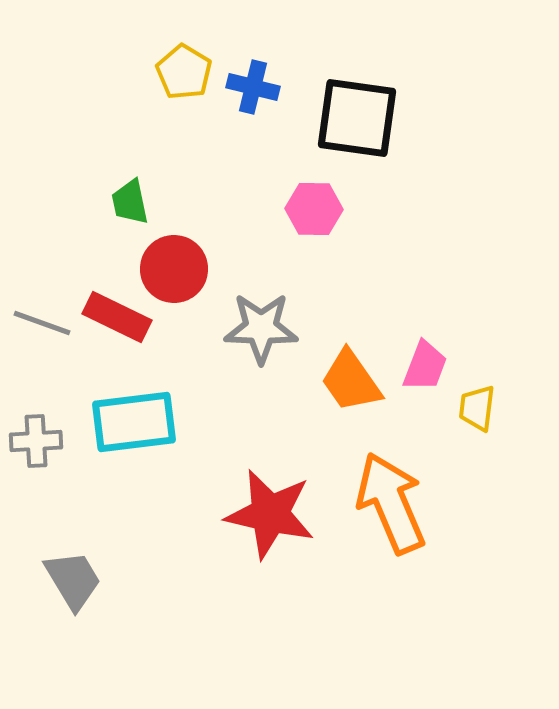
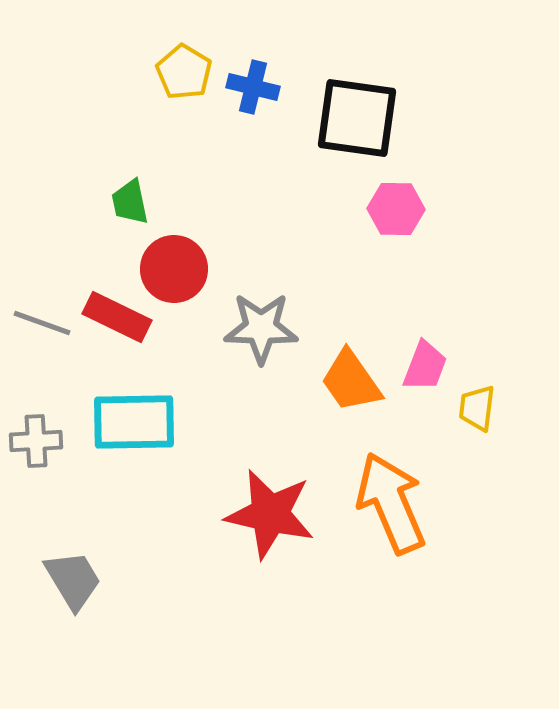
pink hexagon: moved 82 px right
cyan rectangle: rotated 6 degrees clockwise
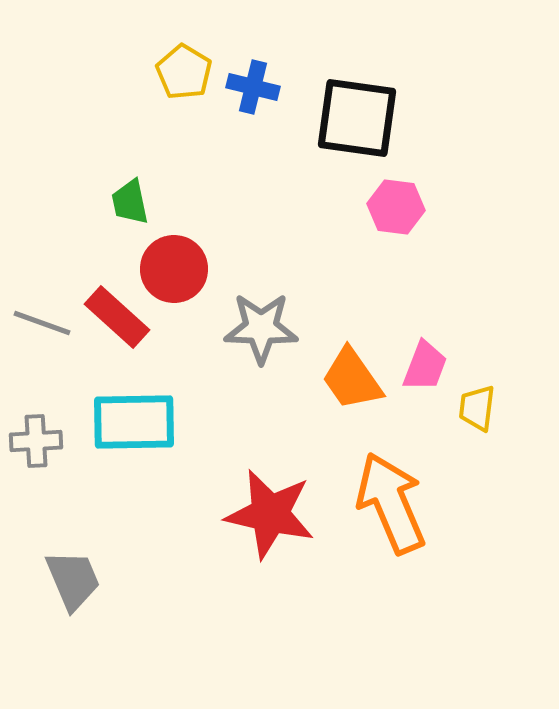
pink hexagon: moved 2 px up; rotated 6 degrees clockwise
red rectangle: rotated 16 degrees clockwise
orange trapezoid: moved 1 px right, 2 px up
gray trapezoid: rotated 8 degrees clockwise
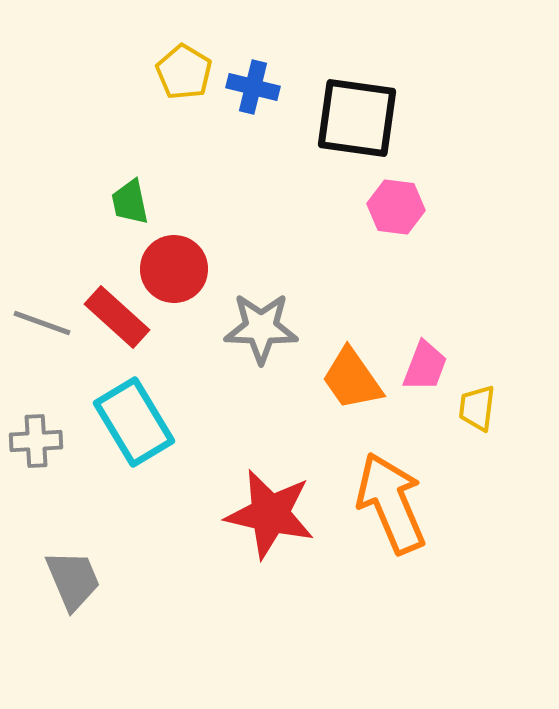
cyan rectangle: rotated 60 degrees clockwise
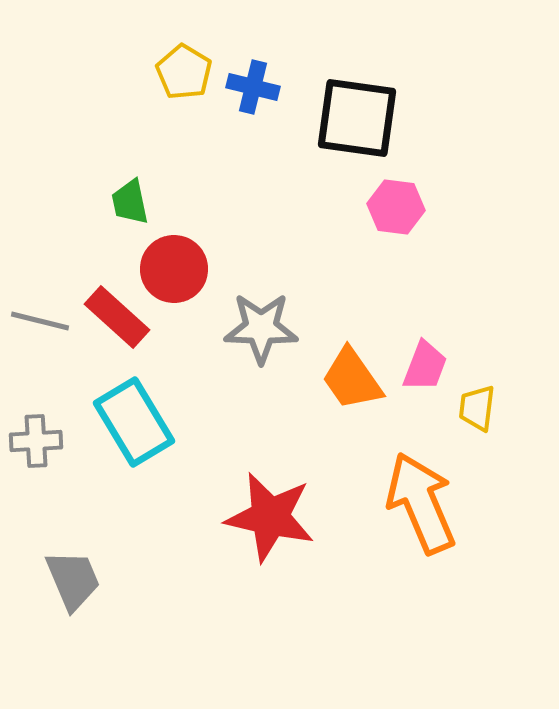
gray line: moved 2 px left, 2 px up; rotated 6 degrees counterclockwise
orange arrow: moved 30 px right
red star: moved 3 px down
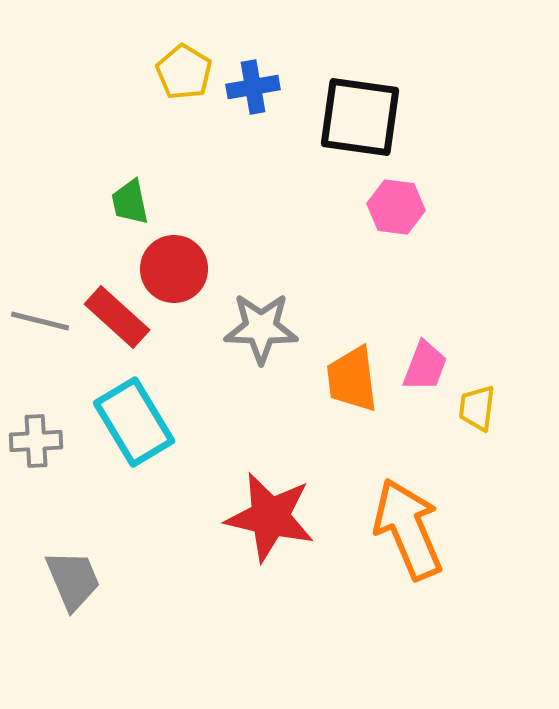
blue cross: rotated 24 degrees counterclockwise
black square: moved 3 px right, 1 px up
orange trapezoid: rotated 28 degrees clockwise
orange arrow: moved 13 px left, 26 px down
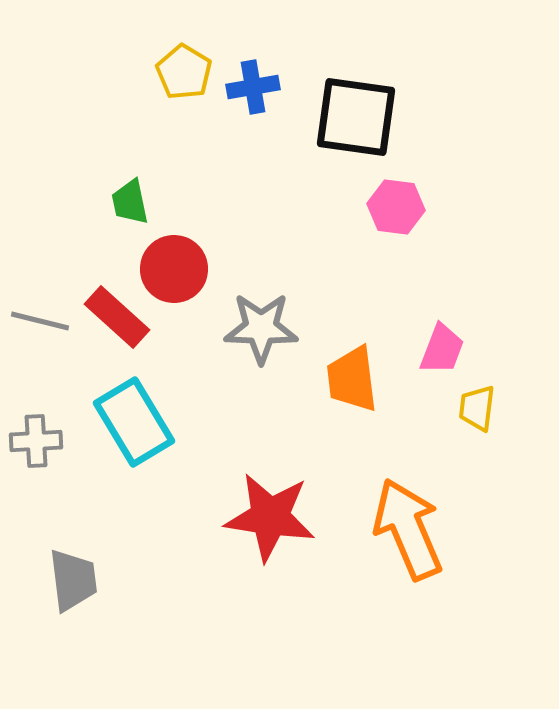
black square: moved 4 px left
pink trapezoid: moved 17 px right, 17 px up
red star: rotated 4 degrees counterclockwise
gray trapezoid: rotated 16 degrees clockwise
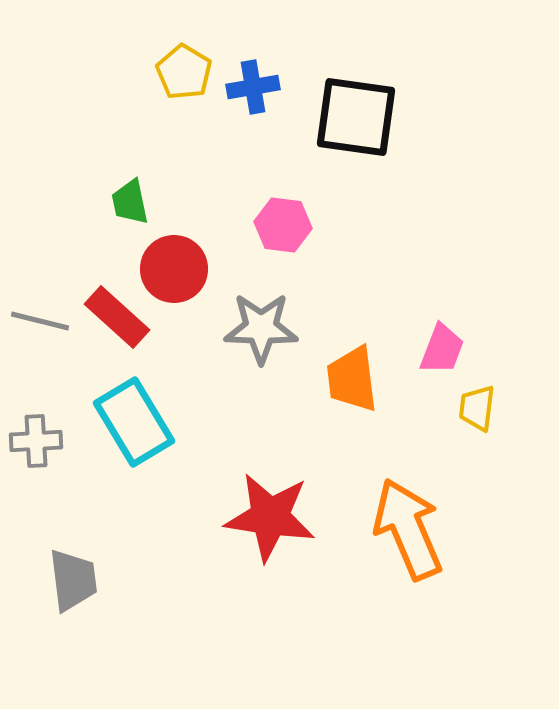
pink hexagon: moved 113 px left, 18 px down
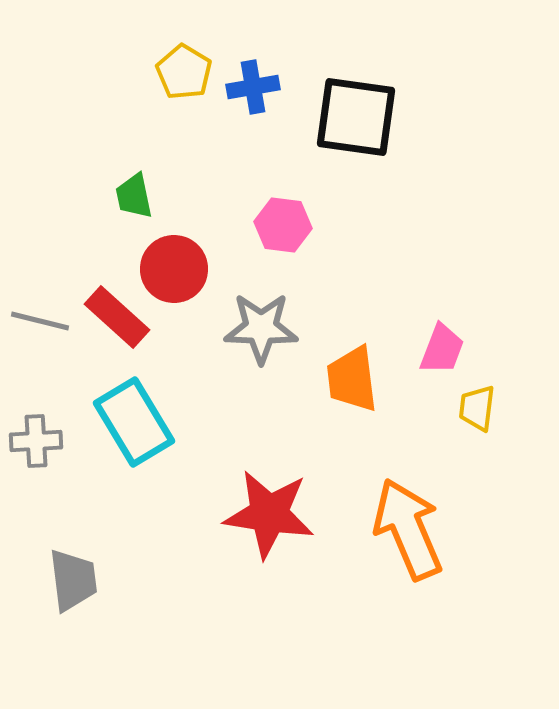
green trapezoid: moved 4 px right, 6 px up
red star: moved 1 px left, 3 px up
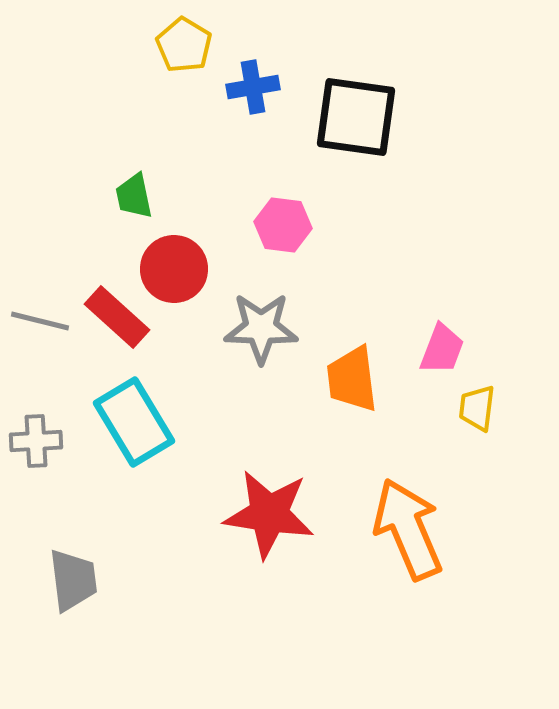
yellow pentagon: moved 27 px up
